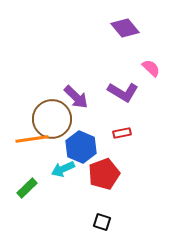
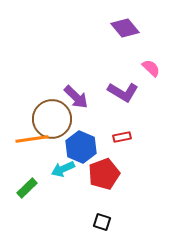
red rectangle: moved 4 px down
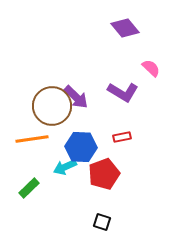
brown circle: moved 13 px up
blue hexagon: rotated 20 degrees counterclockwise
cyan arrow: moved 2 px right, 2 px up
green rectangle: moved 2 px right
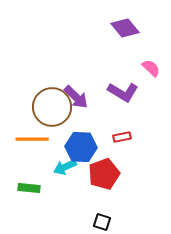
brown circle: moved 1 px down
orange line: rotated 8 degrees clockwise
green rectangle: rotated 50 degrees clockwise
